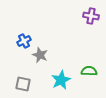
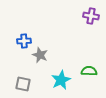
blue cross: rotated 24 degrees clockwise
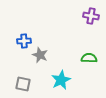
green semicircle: moved 13 px up
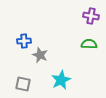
green semicircle: moved 14 px up
